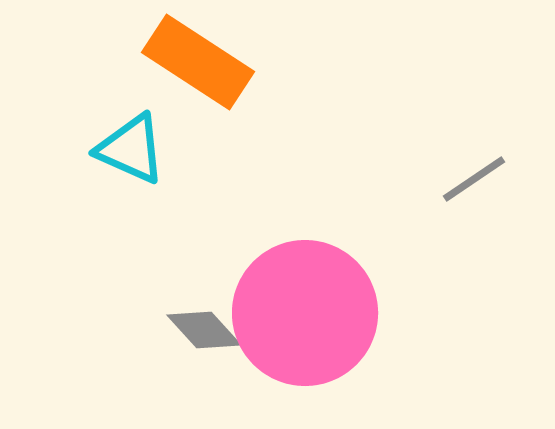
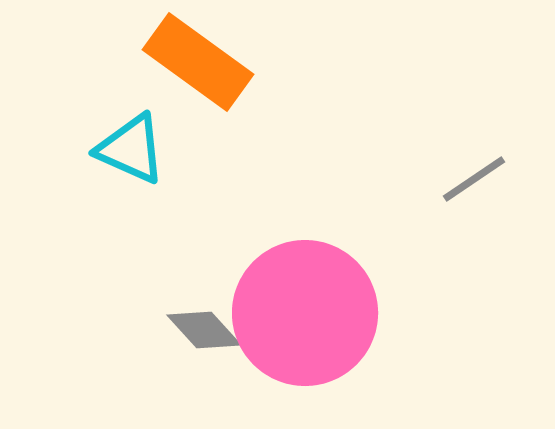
orange rectangle: rotated 3 degrees clockwise
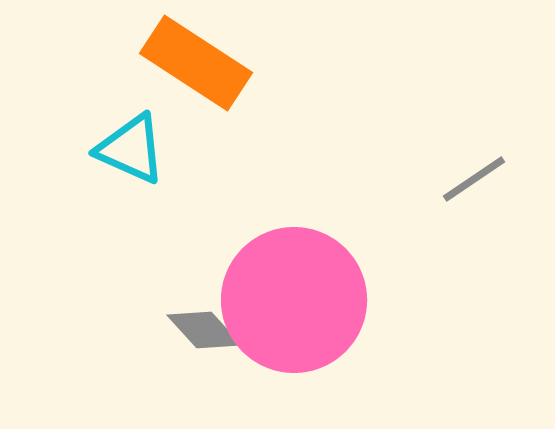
orange rectangle: moved 2 px left, 1 px down; rotated 3 degrees counterclockwise
pink circle: moved 11 px left, 13 px up
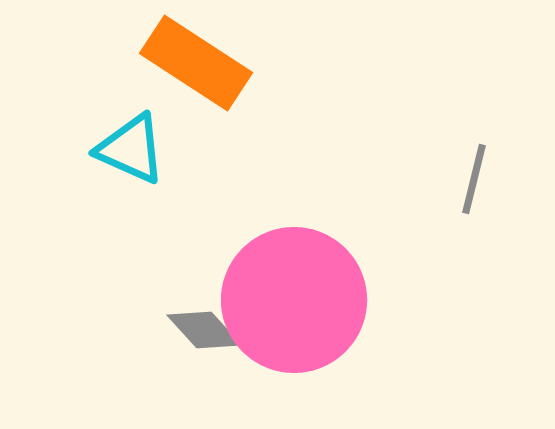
gray line: rotated 42 degrees counterclockwise
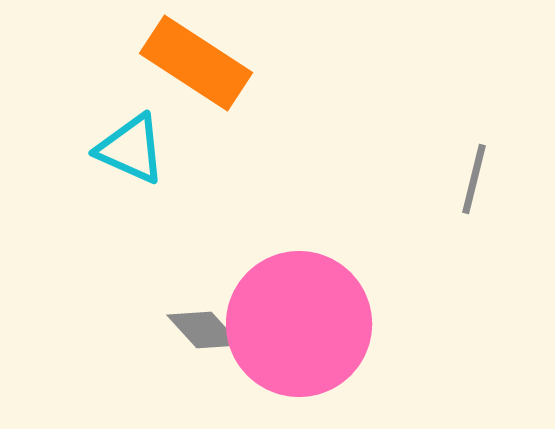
pink circle: moved 5 px right, 24 px down
